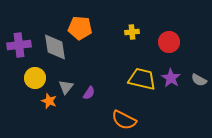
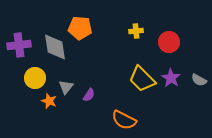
yellow cross: moved 4 px right, 1 px up
yellow trapezoid: rotated 148 degrees counterclockwise
purple semicircle: moved 2 px down
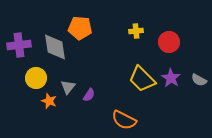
yellow circle: moved 1 px right
gray triangle: moved 2 px right
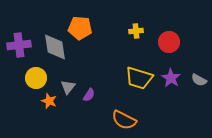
yellow trapezoid: moved 3 px left, 1 px up; rotated 28 degrees counterclockwise
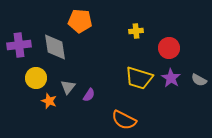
orange pentagon: moved 7 px up
red circle: moved 6 px down
